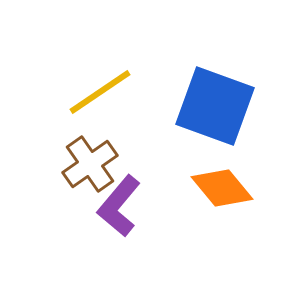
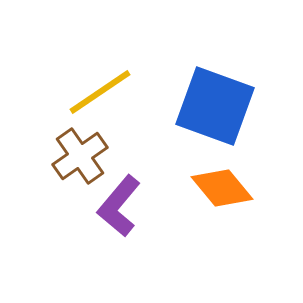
brown cross: moved 10 px left, 8 px up
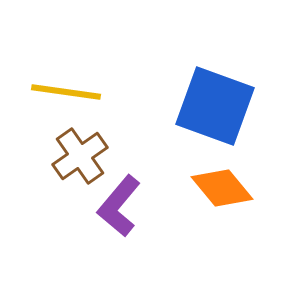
yellow line: moved 34 px left; rotated 42 degrees clockwise
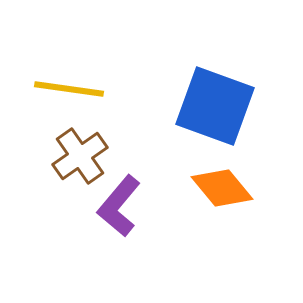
yellow line: moved 3 px right, 3 px up
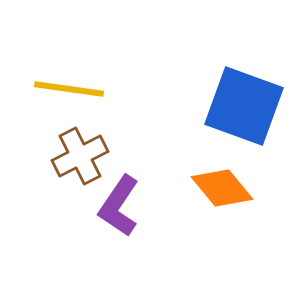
blue square: moved 29 px right
brown cross: rotated 8 degrees clockwise
purple L-shape: rotated 6 degrees counterclockwise
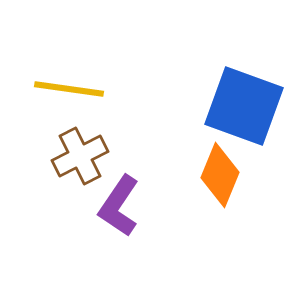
orange diamond: moved 2 px left, 13 px up; rotated 62 degrees clockwise
